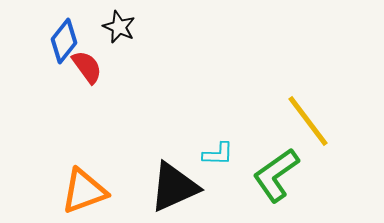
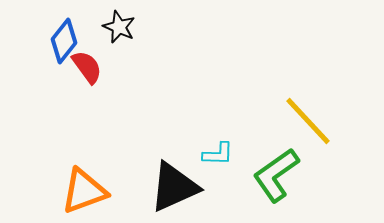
yellow line: rotated 6 degrees counterclockwise
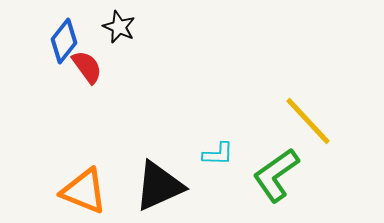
black triangle: moved 15 px left, 1 px up
orange triangle: rotated 42 degrees clockwise
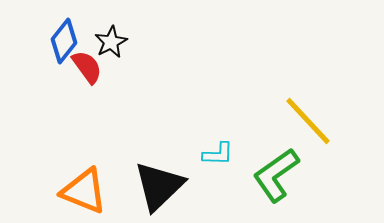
black star: moved 8 px left, 15 px down; rotated 20 degrees clockwise
black triangle: rotated 20 degrees counterclockwise
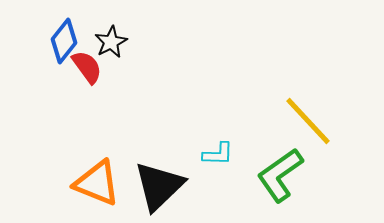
green L-shape: moved 4 px right
orange triangle: moved 13 px right, 8 px up
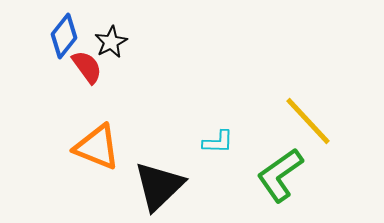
blue diamond: moved 5 px up
cyan L-shape: moved 12 px up
orange triangle: moved 36 px up
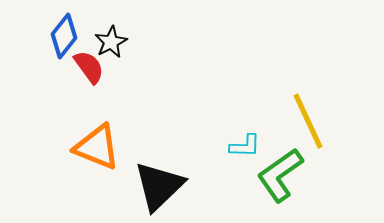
red semicircle: moved 2 px right
yellow line: rotated 18 degrees clockwise
cyan L-shape: moved 27 px right, 4 px down
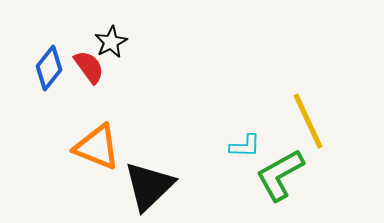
blue diamond: moved 15 px left, 32 px down
green L-shape: rotated 6 degrees clockwise
black triangle: moved 10 px left
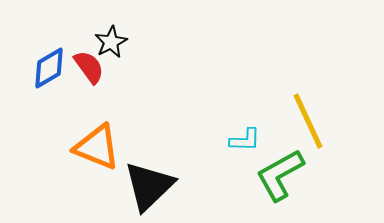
blue diamond: rotated 21 degrees clockwise
cyan L-shape: moved 6 px up
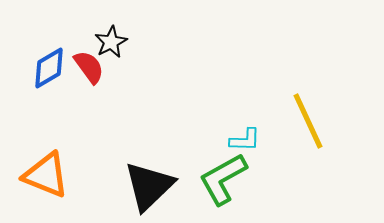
orange triangle: moved 51 px left, 28 px down
green L-shape: moved 57 px left, 4 px down
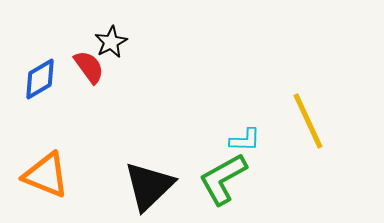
blue diamond: moved 9 px left, 11 px down
